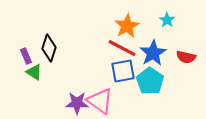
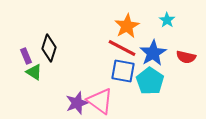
blue square: rotated 20 degrees clockwise
purple star: rotated 20 degrees counterclockwise
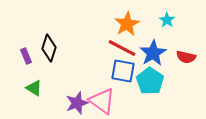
orange star: moved 2 px up
green triangle: moved 16 px down
pink triangle: moved 2 px right
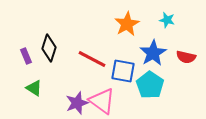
cyan star: rotated 21 degrees counterclockwise
red line: moved 30 px left, 11 px down
cyan pentagon: moved 4 px down
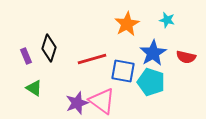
red line: rotated 44 degrees counterclockwise
cyan pentagon: moved 1 px right, 3 px up; rotated 16 degrees counterclockwise
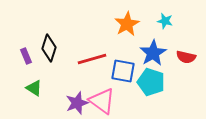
cyan star: moved 2 px left, 1 px down
